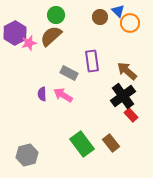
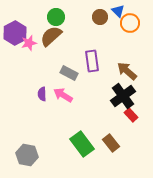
green circle: moved 2 px down
gray hexagon: rotated 25 degrees clockwise
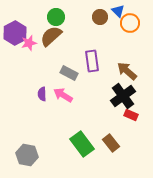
red rectangle: rotated 24 degrees counterclockwise
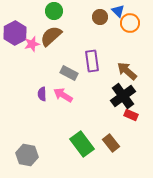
green circle: moved 2 px left, 6 px up
pink star: moved 3 px right, 1 px down
